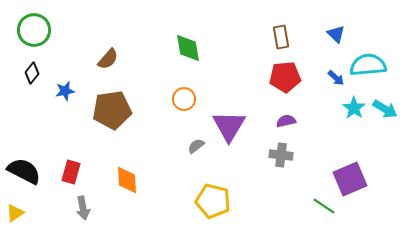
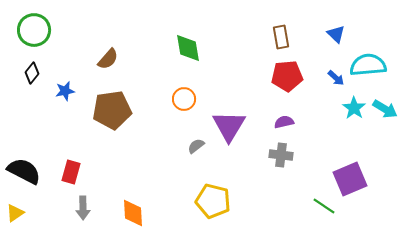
red pentagon: moved 2 px right, 1 px up
purple semicircle: moved 2 px left, 1 px down
orange diamond: moved 6 px right, 33 px down
gray arrow: rotated 10 degrees clockwise
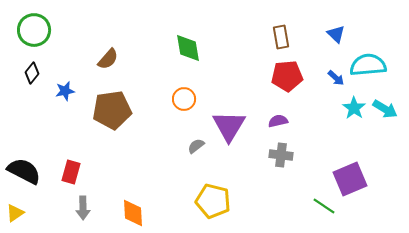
purple semicircle: moved 6 px left, 1 px up
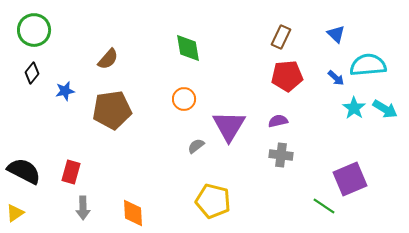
brown rectangle: rotated 35 degrees clockwise
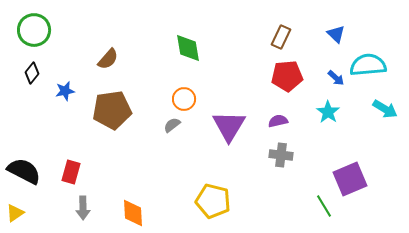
cyan star: moved 26 px left, 4 px down
gray semicircle: moved 24 px left, 21 px up
green line: rotated 25 degrees clockwise
